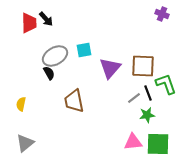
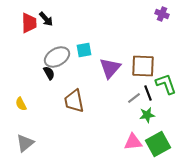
gray ellipse: moved 2 px right, 1 px down
yellow semicircle: rotated 40 degrees counterclockwise
green square: rotated 30 degrees counterclockwise
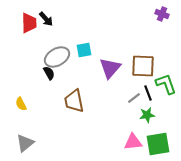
green square: rotated 20 degrees clockwise
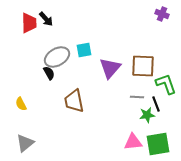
black line: moved 8 px right, 11 px down
gray line: moved 3 px right, 1 px up; rotated 40 degrees clockwise
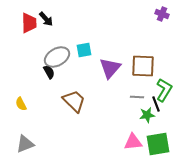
black semicircle: moved 1 px up
green L-shape: moved 2 px left, 6 px down; rotated 50 degrees clockwise
brown trapezoid: rotated 145 degrees clockwise
gray triangle: moved 1 px down; rotated 18 degrees clockwise
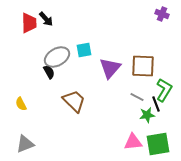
gray line: rotated 24 degrees clockwise
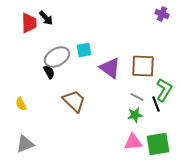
black arrow: moved 1 px up
purple triangle: rotated 35 degrees counterclockwise
green star: moved 12 px left
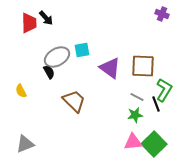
cyan square: moved 2 px left
yellow semicircle: moved 13 px up
green square: moved 4 px left; rotated 35 degrees counterclockwise
